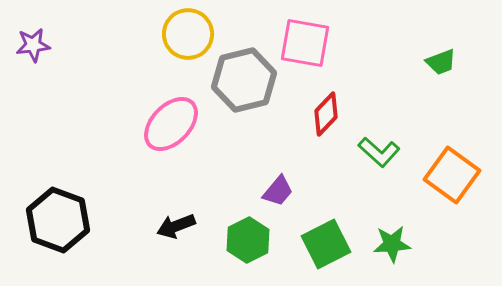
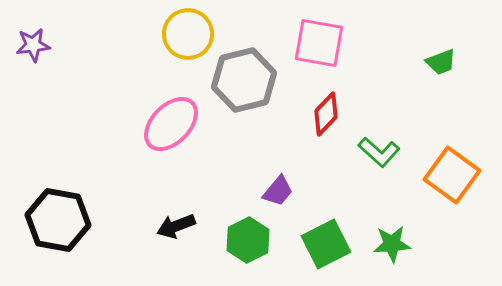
pink square: moved 14 px right
black hexagon: rotated 10 degrees counterclockwise
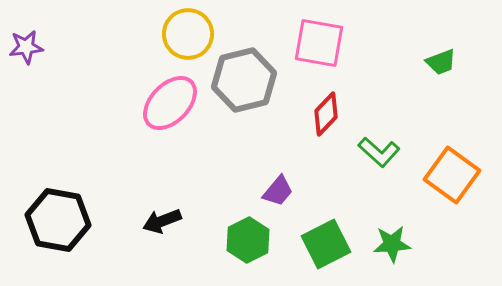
purple star: moved 7 px left, 2 px down
pink ellipse: moved 1 px left, 21 px up
black arrow: moved 14 px left, 5 px up
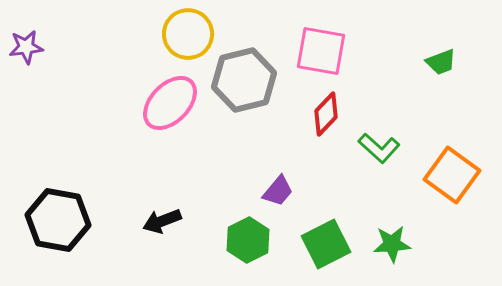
pink square: moved 2 px right, 8 px down
green L-shape: moved 4 px up
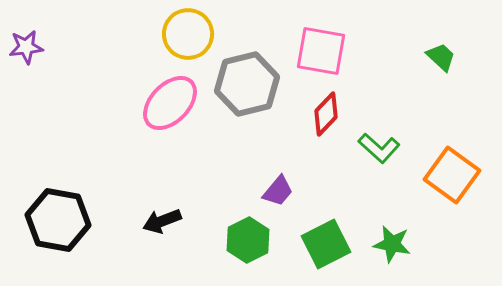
green trapezoid: moved 5 px up; rotated 116 degrees counterclockwise
gray hexagon: moved 3 px right, 4 px down
green star: rotated 15 degrees clockwise
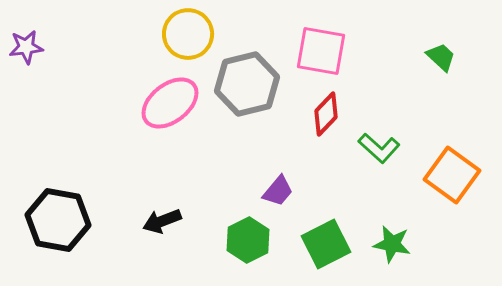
pink ellipse: rotated 8 degrees clockwise
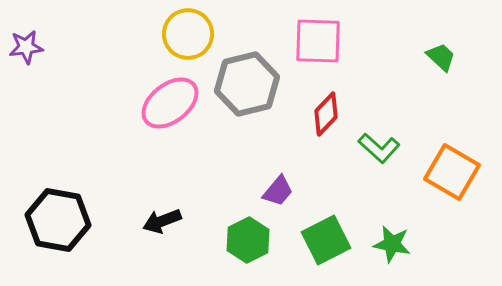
pink square: moved 3 px left, 10 px up; rotated 8 degrees counterclockwise
orange square: moved 3 px up; rotated 6 degrees counterclockwise
green square: moved 4 px up
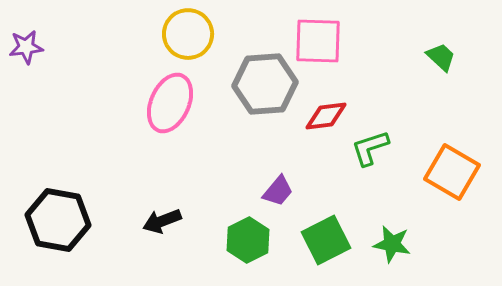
gray hexagon: moved 18 px right; rotated 10 degrees clockwise
pink ellipse: rotated 28 degrees counterclockwise
red diamond: moved 2 px down; rotated 39 degrees clockwise
green L-shape: moved 9 px left; rotated 120 degrees clockwise
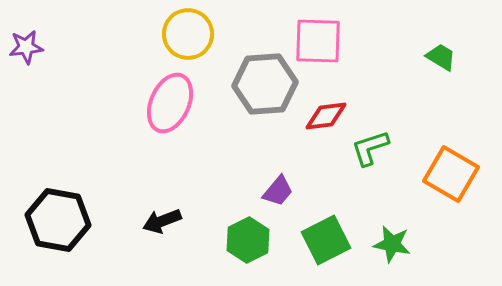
green trapezoid: rotated 12 degrees counterclockwise
orange square: moved 1 px left, 2 px down
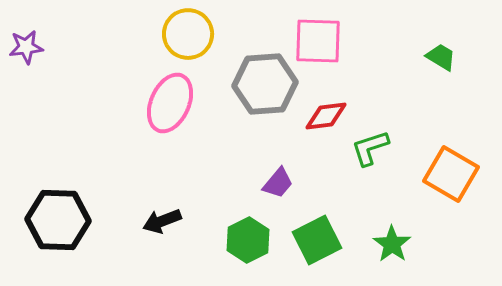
purple trapezoid: moved 8 px up
black hexagon: rotated 8 degrees counterclockwise
green square: moved 9 px left
green star: rotated 24 degrees clockwise
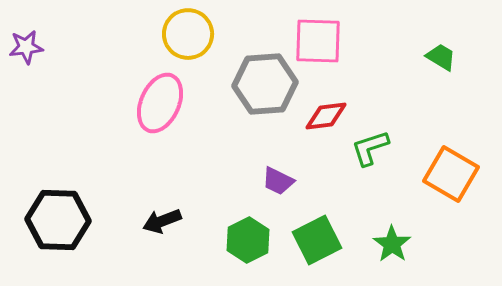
pink ellipse: moved 10 px left
purple trapezoid: moved 2 px up; rotated 76 degrees clockwise
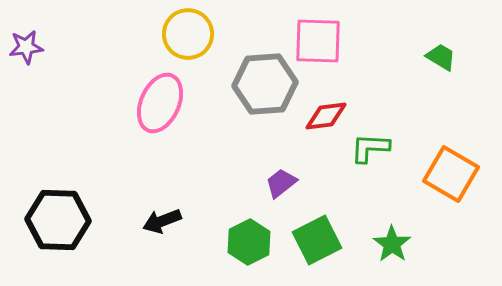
green L-shape: rotated 21 degrees clockwise
purple trapezoid: moved 3 px right, 2 px down; rotated 116 degrees clockwise
green hexagon: moved 1 px right, 2 px down
